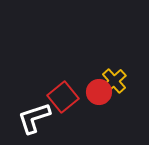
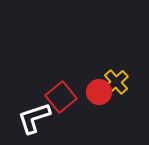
yellow cross: moved 2 px right, 1 px down
red square: moved 2 px left
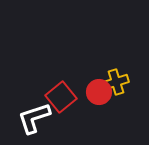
yellow cross: rotated 25 degrees clockwise
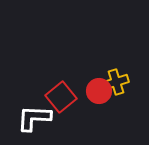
red circle: moved 1 px up
white L-shape: rotated 21 degrees clockwise
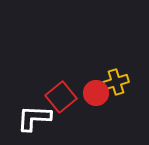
red circle: moved 3 px left, 2 px down
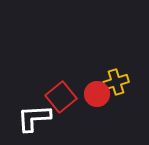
red circle: moved 1 px right, 1 px down
white L-shape: rotated 6 degrees counterclockwise
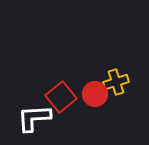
red circle: moved 2 px left
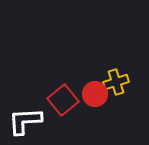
red square: moved 2 px right, 3 px down
white L-shape: moved 9 px left, 3 px down
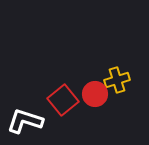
yellow cross: moved 1 px right, 2 px up
white L-shape: rotated 21 degrees clockwise
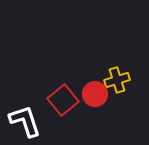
white L-shape: rotated 54 degrees clockwise
